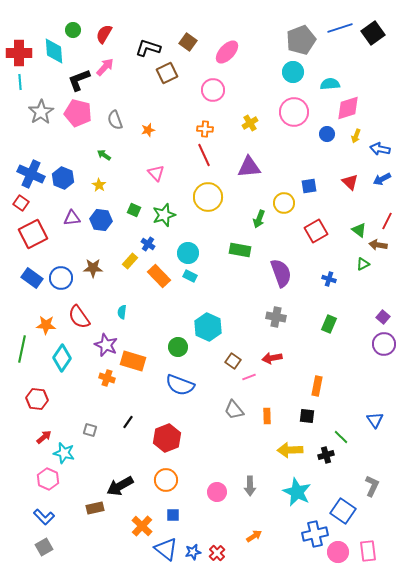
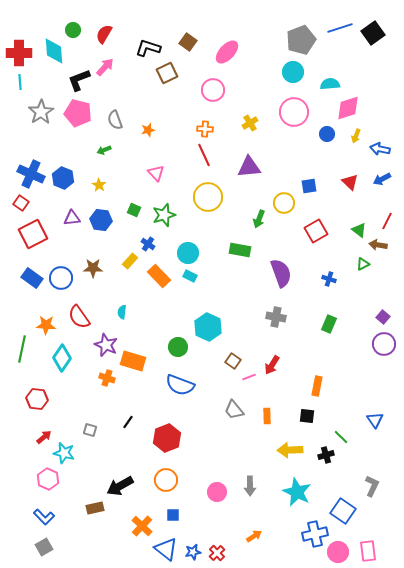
green arrow at (104, 155): moved 5 px up; rotated 56 degrees counterclockwise
red arrow at (272, 358): moved 7 px down; rotated 48 degrees counterclockwise
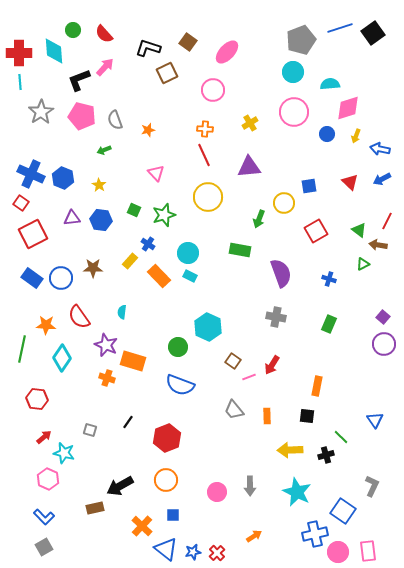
red semicircle at (104, 34): rotated 72 degrees counterclockwise
pink pentagon at (78, 113): moved 4 px right, 3 px down
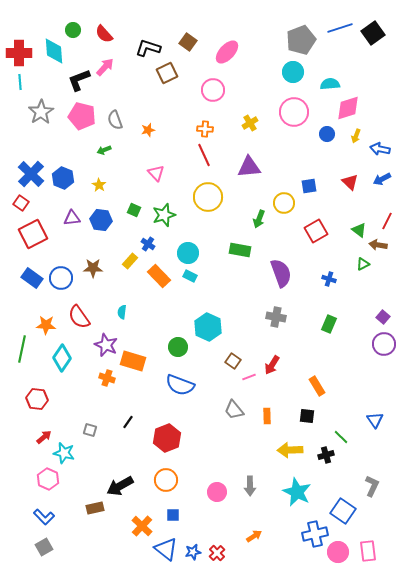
blue cross at (31, 174): rotated 20 degrees clockwise
orange rectangle at (317, 386): rotated 42 degrees counterclockwise
